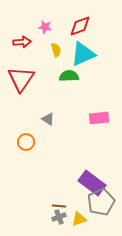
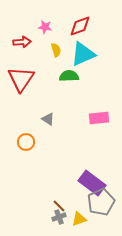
brown line: rotated 40 degrees clockwise
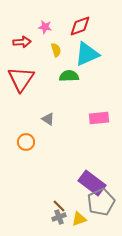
cyan triangle: moved 4 px right
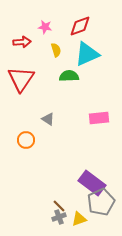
orange circle: moved 2 px up
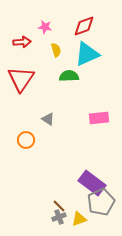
red diamond: moved 4 px right
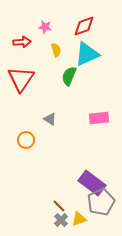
green semicircle: rotated 66 degrees counterclockwise
gray triangle: moved 2 px right
gray cross: moved 2 px right, 3 px down; rotated 24 degrees counterclockwise
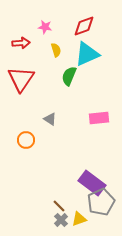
red arrow: moved 1 px left, 1 px down
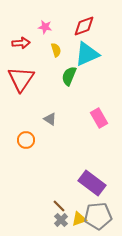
pink rectangle: rotated 66 degrees clockwise
gray pentagon: moved 3 px left, 14 px down; rotated 20 degrees clockwise
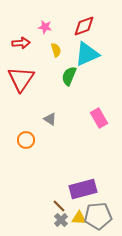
purple rectangle: moved 9 px left, 6 px down; rotated 52 degrees counterclockwise
yellow triangle: moved 1 px up; rotated 21 degrees clockwise
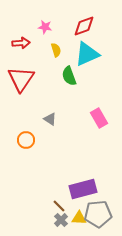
green semicircle: rotated 42 degrees counterclockwise
gray pentagon: moved 2 px up
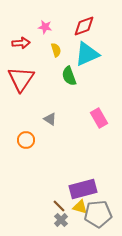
yellow triangle: moved 1 px right, 11 px up; rotated 14 degrees clockwise
